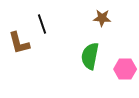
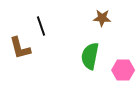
black line: moved 1 px left, 2 px down
brown L-shape: moved 1 px right, 5 px down
pink hexagon: moved 2 px left, 1 px down
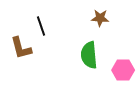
brown star: moved 2 px left
brown L-shape: moved 1 px right
green semicircle: moved 1 px left, 1 px up; rotated 16 degrees counterclockwise
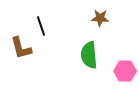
pink hexagon: moved 2 px right, 1 px down
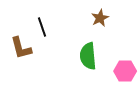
brown star: rotated 30 degrees counterclockwise
black line: moved 1 px right, 1 px down
green semicircle: moved 1 px left, 1 px down
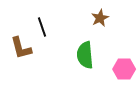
green semicircle: moved 3 px left, 1 px up
pink hexagon: moved 1 px left, 2 px up
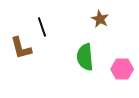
brown star: moved 1 px down; rotated 18 degrees counterclockwise
green semicircle: moved 2 px down
pink hexagon: moved 2 px left
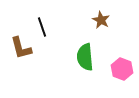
brown star: moved 1 px right, 1 px down
pink hexagon: rotated 20 degrees clockwise
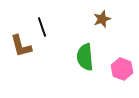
brown star: moved 1 px right, 1 px up; rotated 24 degrees clockwise
brown L-shape: moved 2 px up
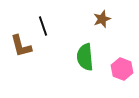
black line: moved 1 px right, 1 px up
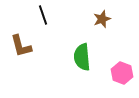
black line: moved 11 px up
green semicircle: moved 3 px left
pink hexagon: moved 4 px down
